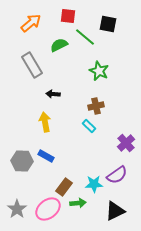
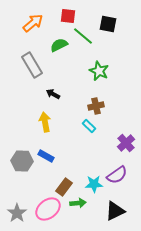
orange arrow: moved 2 px right
green line: moved 2 px left, 1 px up
black arrow: rotated 24 degrees clockwise
gray star: moved 4 px down
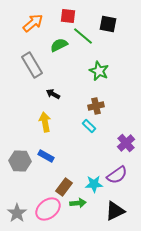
gray hexagon: moved 2 px left
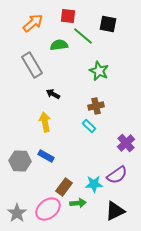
green semicircle: rotated 18 degrees clockwise
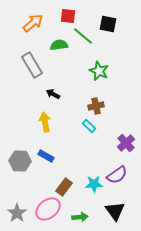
green arrow: moved 2 px right, 14 px down
black triangle: rotated 40 degrees counterclockwise
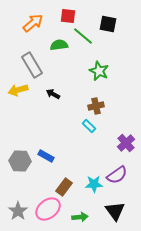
yellow arrow: moved 27 px left, 32 px up; rotated 96 degrees counterclockwise
gray star: moved 1 px right, 2 px up
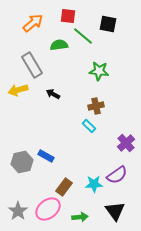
green star: rotated 18 degrees counterclockwise
gray hexagon: moved 2 px right, 1 px down; rotated 15 degrees counterclockwise
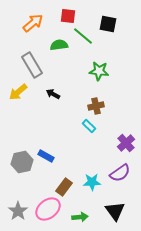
yellow arrow: moved 2 px down; rotated 24 degrees counterclockwise
purple semicircle: moved 3 px right, 2 px up
cyan star: moved 2 px left, 2 px up
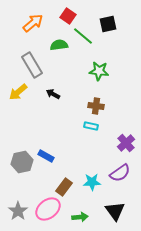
red square: rotated 28 degrees clockwise
black square: rotated 24 degrees counterclockwise
brown cross: rotated 21 degrees clockwise
cyan rectangle: moved 2 px right; rotated 32 degrees counterclockwise
